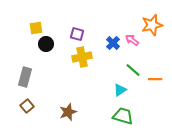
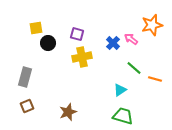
pink arrow: moved 1 px left, 1 px up
black circle: moved 2 px right, 1 px up
green line: moved 1 px right, 2 px up
orange line: rotated 16 degrees clockwise
brown square: rotated 16 degrees clockwise
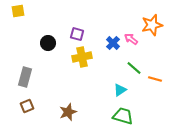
yellow square: moved 18 px left, 17 px up
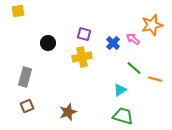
purple square: moved 7 px right
pink arrow: moved 2 px right
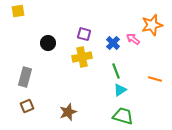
green line: moved 18 px left, 3 px down; rotated 28 degrees clockwise
